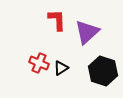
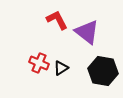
red L-shape: rotated 25 degrees counterclockwise
purple triangle: rotated 40 degrees counterclockwise
black hexagon: rotated 8 degrees counterclockwise
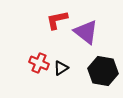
red L-shape: rotated 75 degrees counterclockwise
purple triangle: moved 1 px left
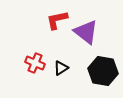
red cross: moved 4 px left
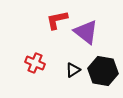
black triangle: moved 12 px right, 2 px down
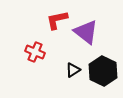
red cross: moved 11 px up
black hexagon: rotated 16 degrees clockwise
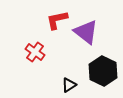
red cross: rotated 12 degrees clockwise
black triangle: moved 4 px left, 15 px down
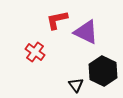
purple triangle: rotated 12 degrees counterclockwise
black triangle: moved 7 px right; rotated 35 degrees counterclockwise
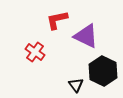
purple triangle: moved 4 px down
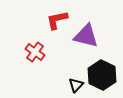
purple triangle: rotated 12 degrees counterclockwise
black hexagon: moved 1 px left, 4 px down
black triangle: rotated 21 degrees clockwise
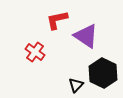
purple triangle: rotated 20 degrees clockwise
black hexagon: moved 1 px right, 2 px up
